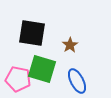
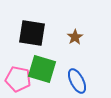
brown star: moved 5 px right, 8 px up
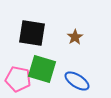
blue ellipse: rotated 30 degrees counterclockwise
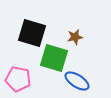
black square: rotated 8 degrees clockwise
brown star: rotated 21 degrees clockwise
green square: moved 12 px right, 11 px up
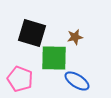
green square: rotated 16 degrees counterclockwise
pink pentagon: moved 2 px right; rotated 10 degrees clockwise
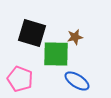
green square: moved 2 px right, 4 px up
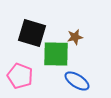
pink pentagon: moved 3 px up
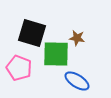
brown star: moved 2 px right, 1 px down; rotated 21 degrees clockwise
pink pentagon: moved 1 px left, 8 px up
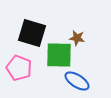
green square: moved 3 px right, 1 px down
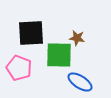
black square: moved 1 px left; rotated 20 degrees counterclockwise
blue ellipse: moved 3 px right, 1 px down
